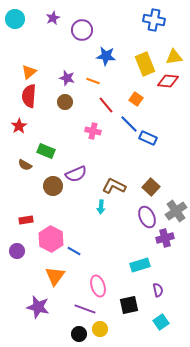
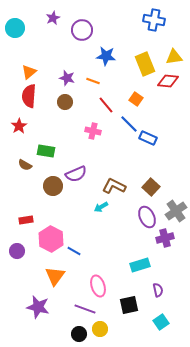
cyan circle at (15, 19): moved 9 px down
green rectangle at (46, 151): rotated 12 degrees counterclockwise
cyan arrow at (101, 207): rotated 56 degrees clockwise
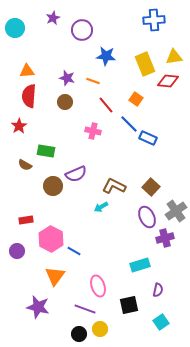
blue cross at (154, 20): rotated 15 degrees counterclockwise
orange triangle at (29, 72): moved 2 px left, 1 px up; rotated 35 degrees clockwise
purple semicircle at (158, 290): rotated 24 degrees clockwise
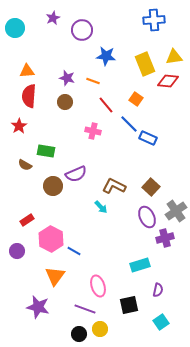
cyan arrow at (101, 207): rotated 104 degrees counterclockwise
red rectangle at (26, 220): moved 1 px right; rotated 24 degrees counterclockwise
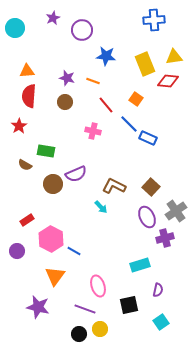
brown circle at (53, 186): moved 2 px up
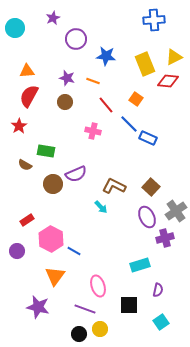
purple circle at (82, 30): moved 6 px left, 9 px down
yellow triangle at (174, 57): rotated 18 degrees counterclockwise
red semicircle at (29, 96): rotated 25 degrees clockwise
black square at (129, 305): rotated 12 degrees clockwise
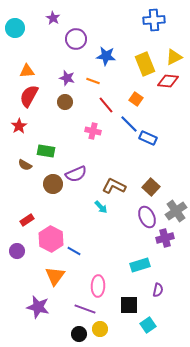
purple star at (53, 18): rotated 16 degrees counterclockwise
pink ellipse at (98, 286): rotated 20 degrees clockwise
cyan square at (161, 322): moved 13 px left, 3 px down
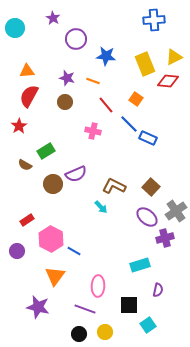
green rectangle at (46, 151): rotated 42 degrees counterclockwise
purple ellipse at (147, 217): rotated 25 degrees counterclockwise
yellow circle at (100, 329): moved 5 px right, 3 px down
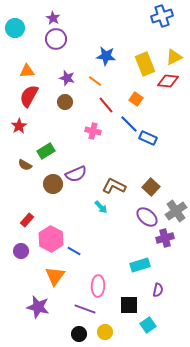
blue cross at (154, 20): moved 8 px right, 4 px up; rotated 15 degrees counterclockwise
purple circle at (76, 39): moved 20 px left
orange line at (93, 81): moved 2 px right; rotated 16 degrees clockwise
red rectangle at (27, 220): rotated 16 degrees counterclockwise
purple circle at (17, 251): moved 4 px right
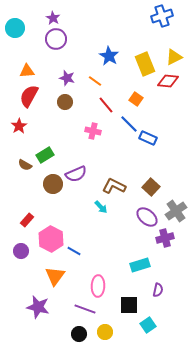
blue star at (106, 56): moved 3 px right; rotated 24 degrees clockwise
green rectangle at (46, 151): moved 1 px left, 4 px down
